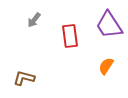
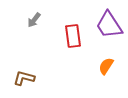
red rectangle: moved 3 px right
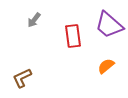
purple trapezoid: rotated 16 degrees counterclockwise
orange semicircle: rotated 18 degrees clockwise
brown L-shape: moved 2 px left; rotated 40 degrees counterclockwise
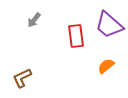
red rectangle: moved 3 px right
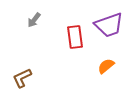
purple trapezoid: rotated 60 degrees counterclockwise
red rectangle: moved 1 px left, 1 px down
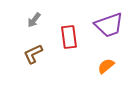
red rectangle: moved 6 px left
brown L-shape: moved 11 px right, 24 px up
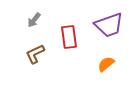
brown L-shape: moved 2 px right
orange semicircle: moved 2 px up
